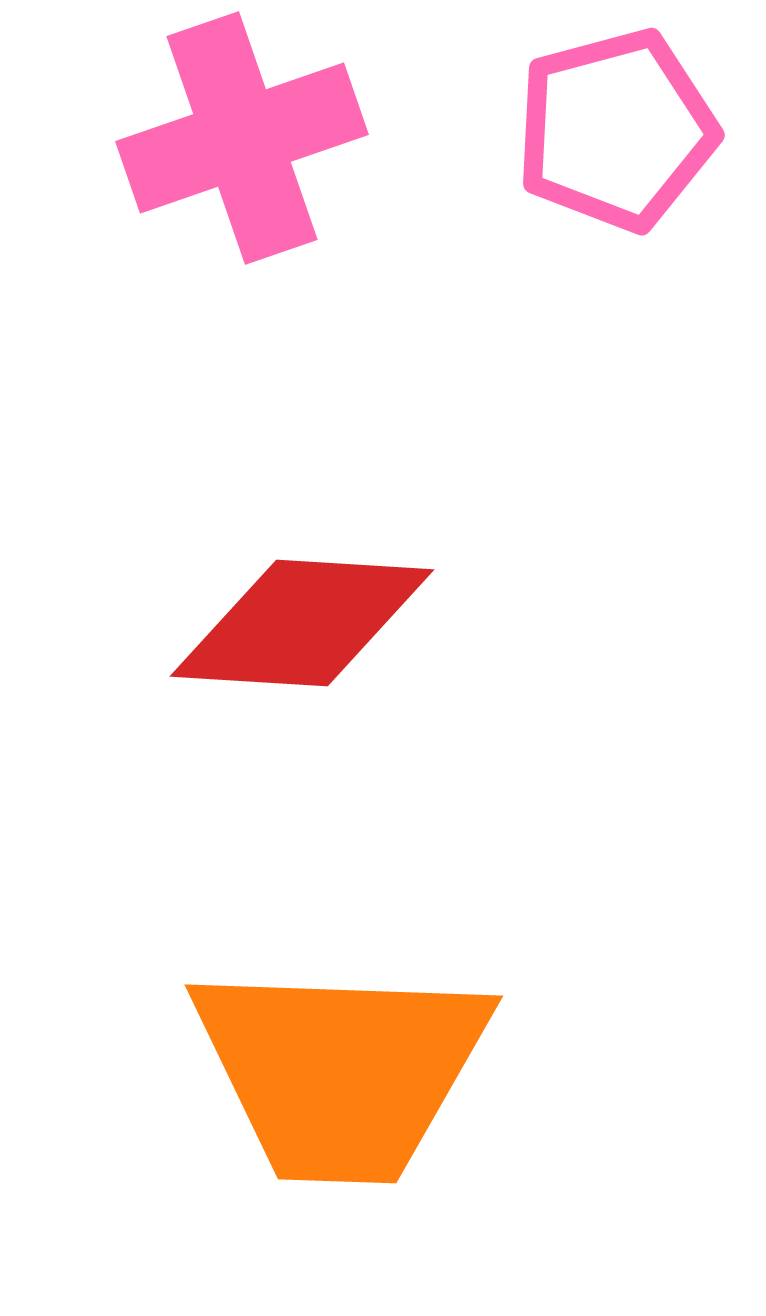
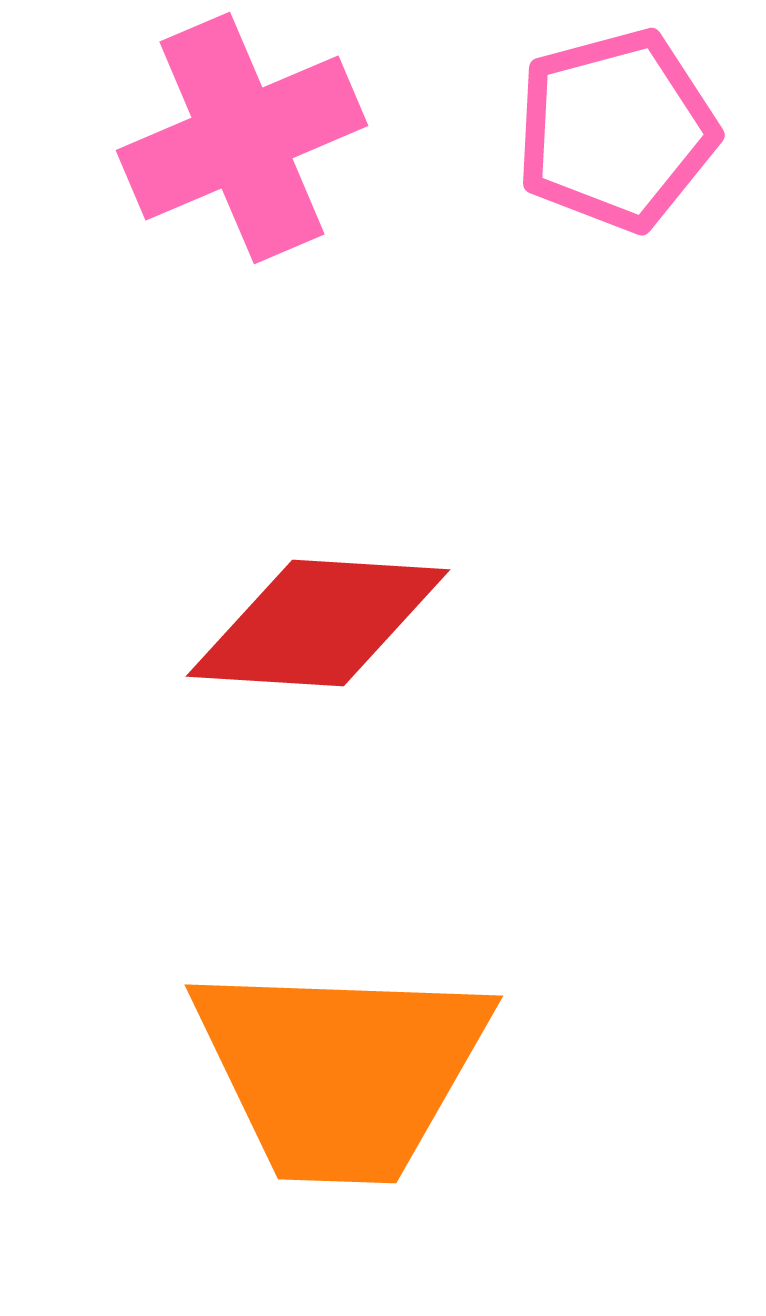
pink cross: rotated 4 degrees counterclockwise
red diamond: moved 16 px right
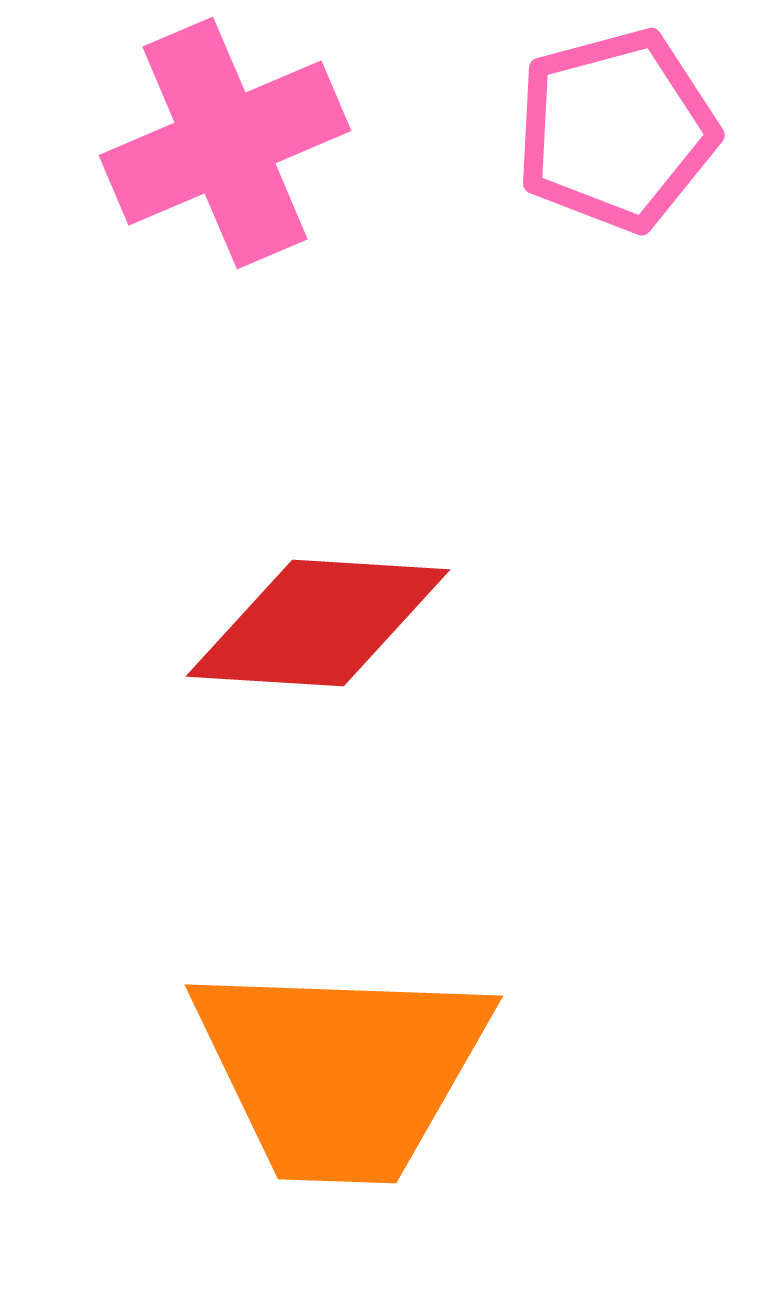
pink cross: moved 17 px left, 5 px down
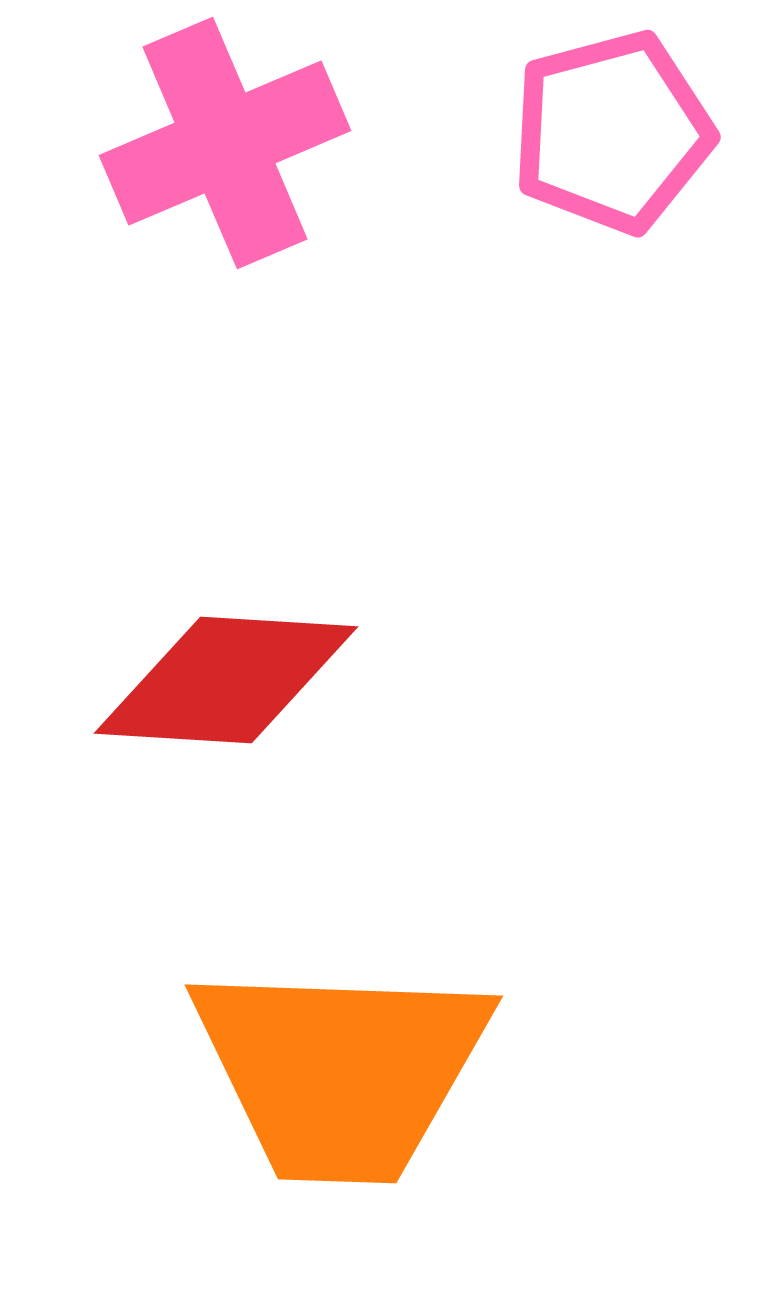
pink pentagon: moved 4 px left, 2 px down
red diamond: moved 92 px left, 57 px down
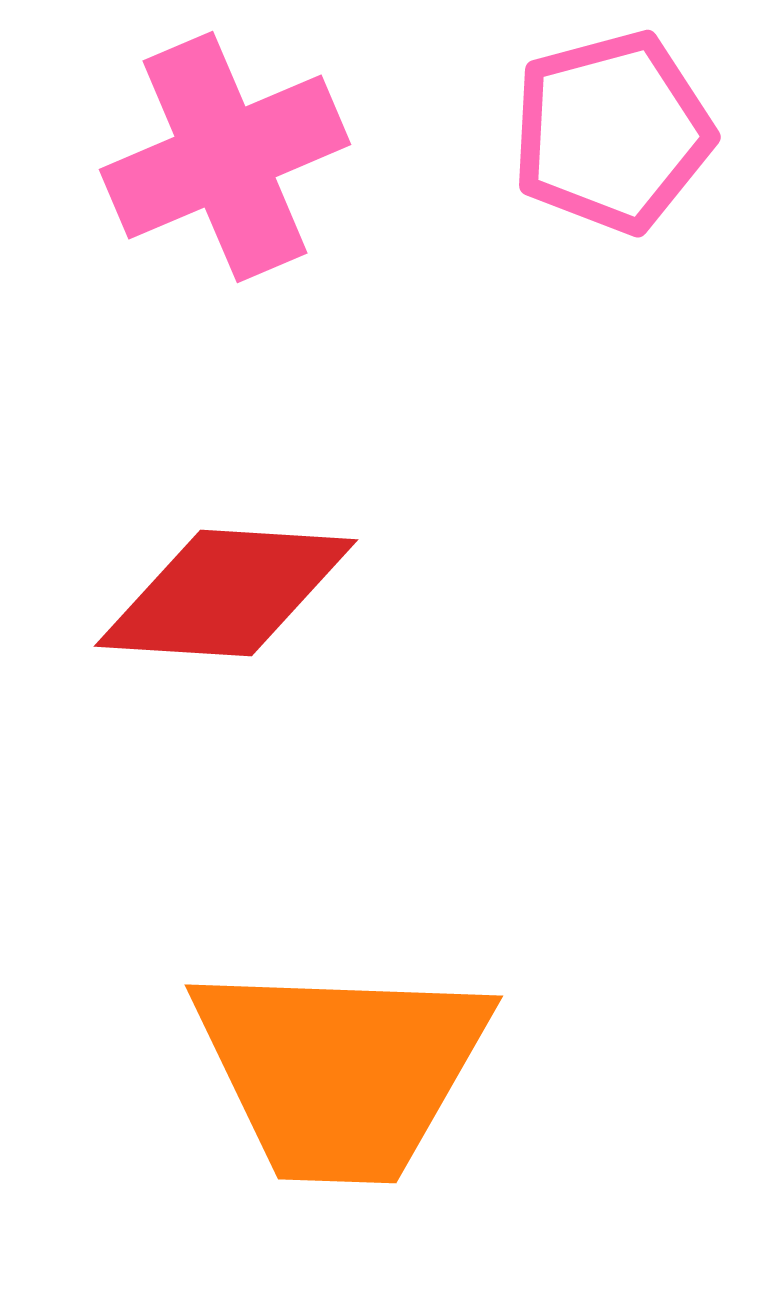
pink cross: moved 14 px down
red diamond: moved 87 px up
